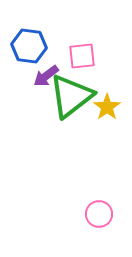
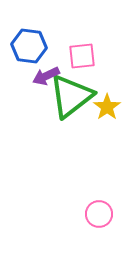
purple arrow: rotated 12 degrees clockwise
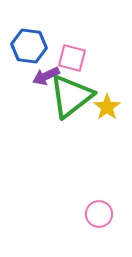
pink square: moved 10 px left, 2 px down; rotated 20 degrees clockwise
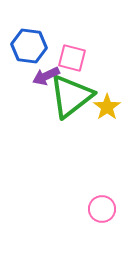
pink circle: moved 3 px right, 5 px up
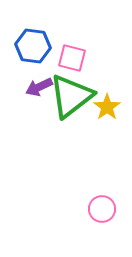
blue hexagon: moved 4 px right
purple arrow: moved 7 px left, 11 px down
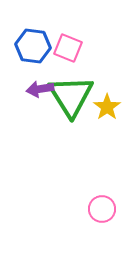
pink square: moved 4 px left, 10 px up; rotated 8 degrees clockwise
purple arrow: moved 1 px right, 2 px down; rotated 16 degrees clockwise
green triangle: rotated 24 degrees counterclockwise
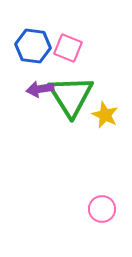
yellow star: moved 2 px left, 8 px down; rotated 12 degrees counterclockwise
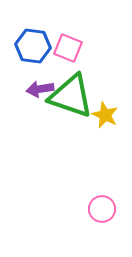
green triangle: rotated 39 degrees counterclockwise
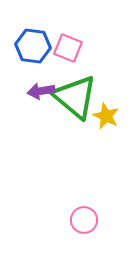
purple arrow: moved 1 px right, 2 px down
green triangle: moved 4 px right, 1 px down; rotated 21 degrees clockwise
yellow star: moved 1 px right, 1 px down
pink circle: moved 18 px left, 11 px down
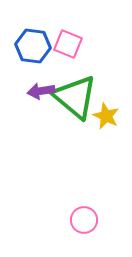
pink square: moved 4 px up
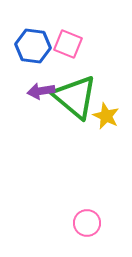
pink circle: moved 3 px right, 3 px down
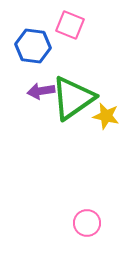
pink square: moved 2 px right, 19 px up
green triangle: moved 2 px left, 1 px down; rotated 45 degrees clockwise
yellow star: rotated 12 degrees counterclockwise
